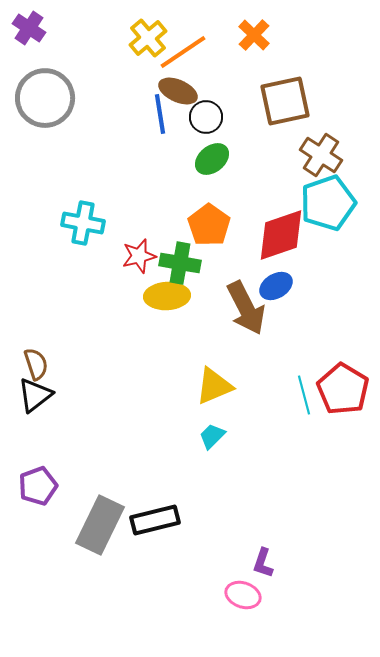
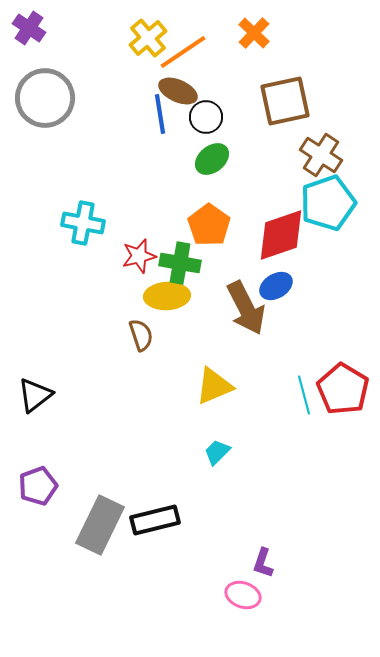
orange cross: moved 2 px up
brown semicircle: moved 105 px right, 29 px up
cyan trapezoid: moved 5 px right, 16 px down
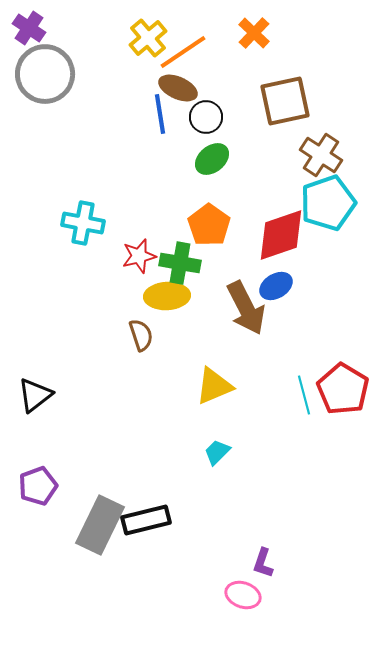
brown ellipse: moved 3 px up
gray circle: moved 24 px up
black rectangle: moved 9 px left
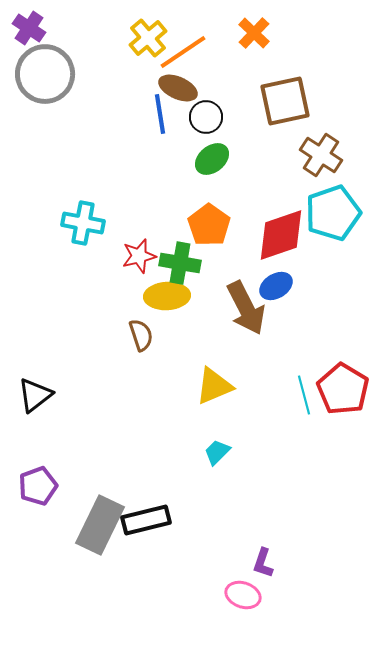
cyan pentagon: moved 5 px right, 10 px down
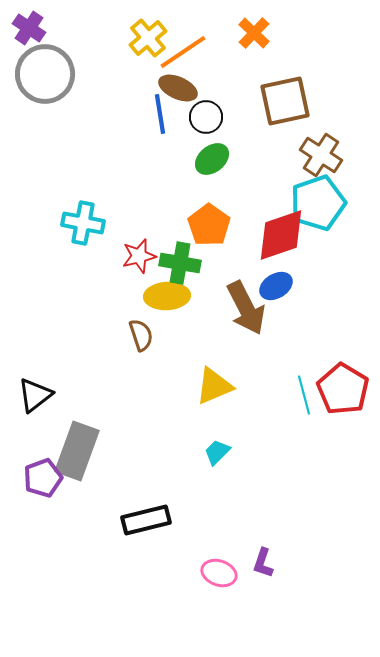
cyan pentagon: moved 15 px left, 10 px up
purple pentagon: moved 5 px right, 8 px up
gray rectangle: moved 23 px left, 74 px up; rotated 6 degrees counterclockwise
pink ellipse: moved 24 px left, 22 px up
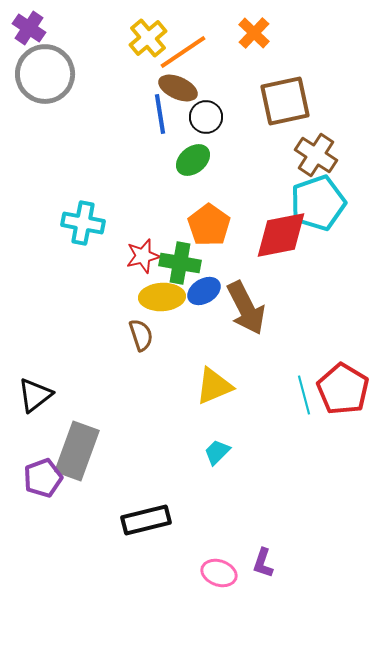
brown cross: moved 5 px left
green ellipse: moved 19 px left, 1 px down
red diamond: rotated 8 degrees clockwise
red star: moved 4 px right
blue ellipse: moved 72 px left, 5 px down
yellow ellipse: moved 5 px left, 1 px down
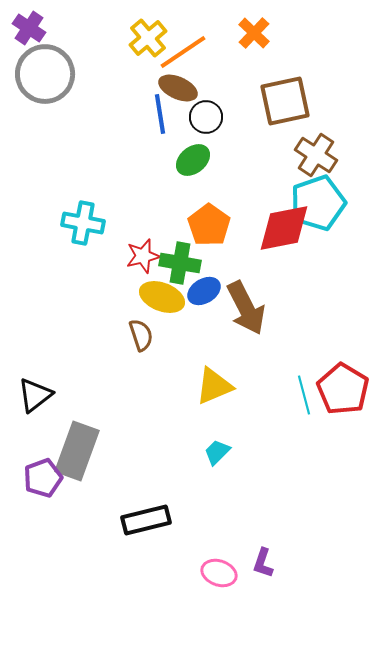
red diamond: moved 3 px right, 7 px up
yellow ellipse: rotated 24 degrees clockwise
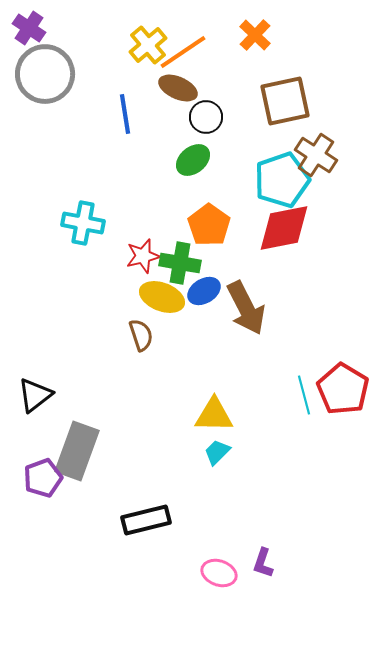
orange cross: moved 1 px right, 2 px down
yellow cross: moved 7 px down
blue line: moved 35 px left
cyan pentagon: moved 36 px left, 23 px up
yellow triangle: moved 29 px down; rotated 24 degrees clockwise
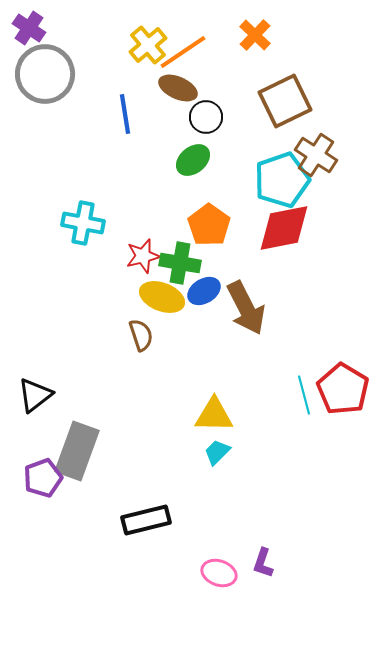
brown square: rotated 14 degrees counterclockwise
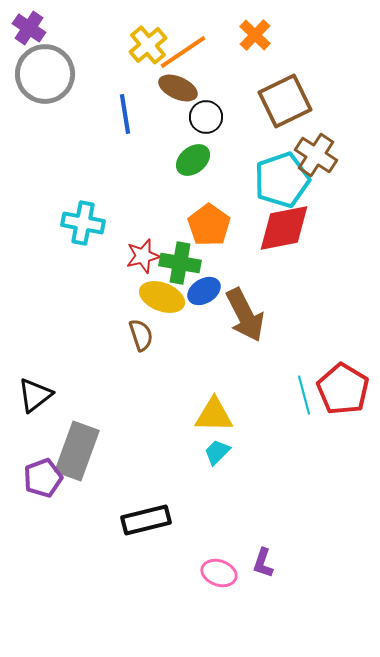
brown arrow: moved 1 px left, 7 px down
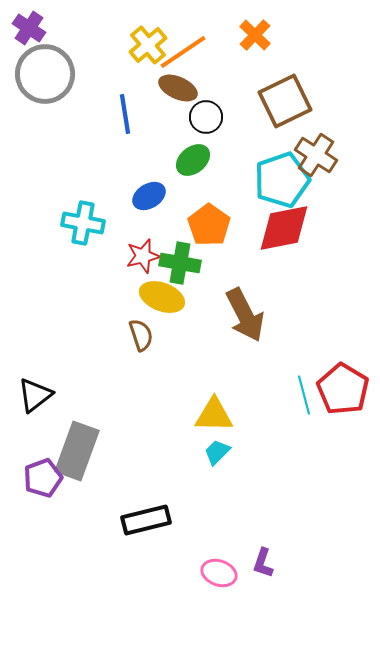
blue ellipse: moved 55 px left, 95 px up
